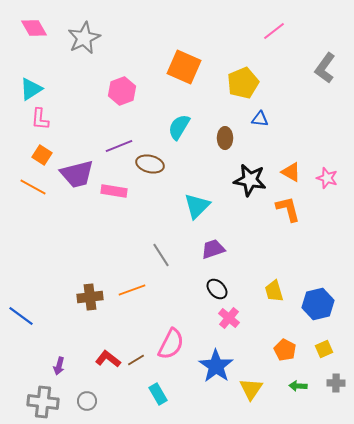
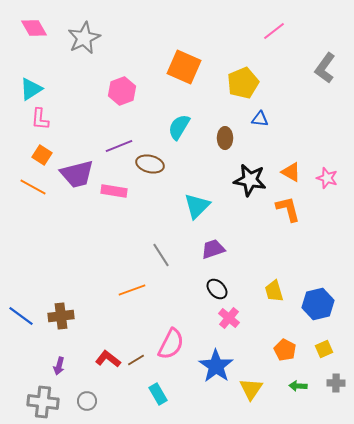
brown cross at (90, 297): moved 29 px left, 19 px down
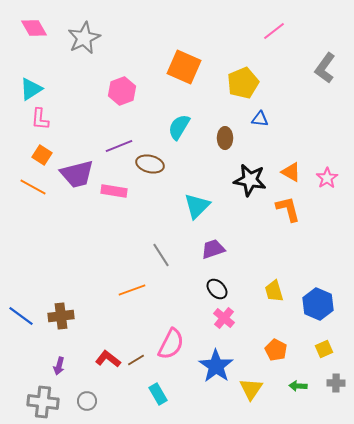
pink star at (327, 178): rotated 20 degrees clockwise
blue hexagon at (318, 304): rotated 24 degrees counterclockwise
pink cross at (229, 318): moved 5 px left
orange pentagon at (285, 350): moved 9 px left
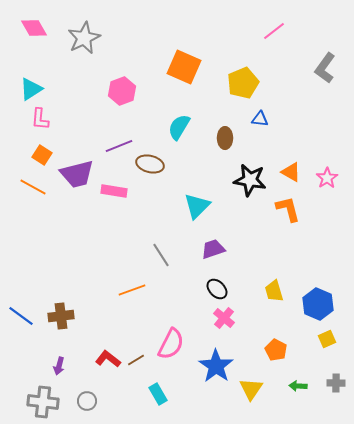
yellow square at (324, 349): moved 3 px right, 10 px up
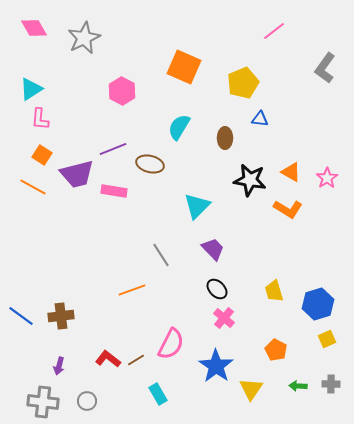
pink hexagon at (122, 91): rotated 12 degrees counterclockwise
purple line at (119, 146): moved 6 px left, 3 px down
orange L-shape at (288, 209): rotated 136 degrees clockwise
purple trapezoid at (213, 249): rotated 65 degrees clockwise
blue hexagon at (318, 304): rotated 20 degrees clockwise
gray cross at (336, 383): moved 5 px left, 1 px down
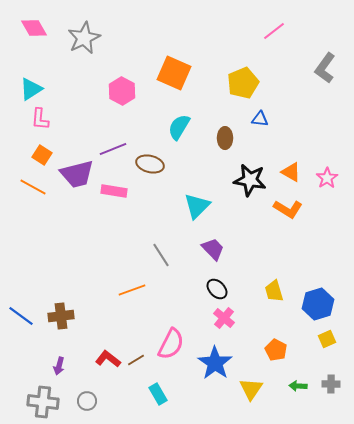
orange square at (184, 67): moved 10 px left, 6 px down
blue star at (216, 366): moved 1 px left, 3 px up
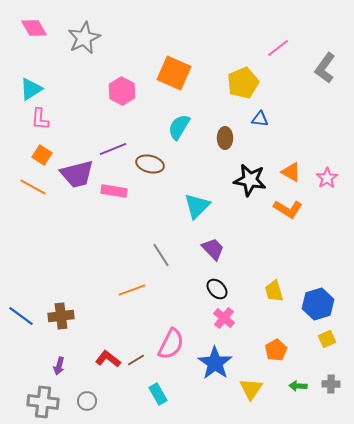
pink line at (274, 31): moved 4 px right, 17 px down
orange pentagon at (276, 350): rotated 15 degrees clockwise
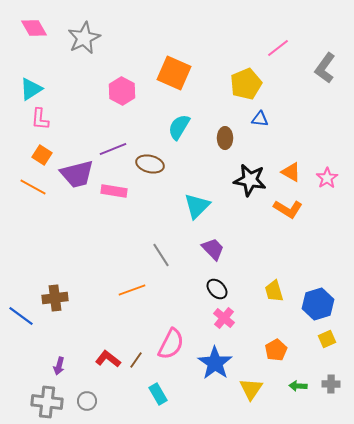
yellow pentagon at (243, 83): moved 3 px right, 1 px down
brown cross at (61, 316): moved 6 px left, 18 px up
brown line at (136, 360): rotated 24 degrees counterclockwise
gray cross at (43, 402): moved 4 px right
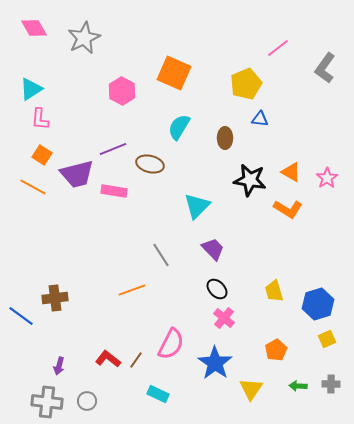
cyan rectangle at (158, 394): rotated 35 degrees counterclockwise
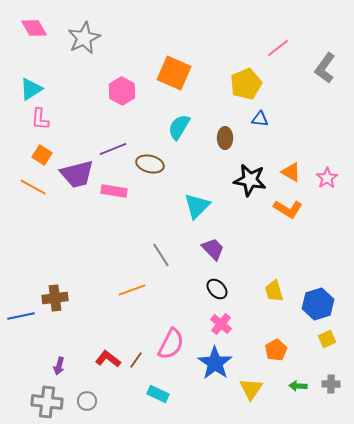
blue line at (21, 316): rotated 48 degrees counterclockwise
pink cross at (224, 318): moved 3 px left, 6 px down
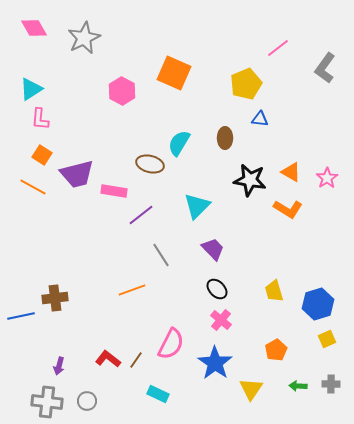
cyan semicircle at (179, 127): moved 16 px down
purple line at (113, 149): moved 28 px right, 66 px down; rotated 16 degrees counterclockwise
pink cross at (221, 324): moved 4 px up
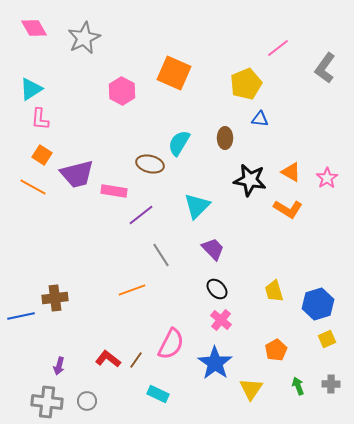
green arrow at (298, 386): rotated 66 degrees clockwise
